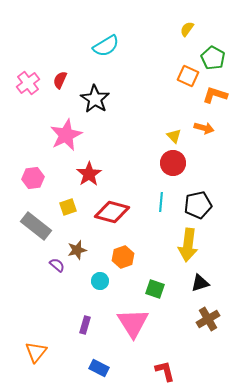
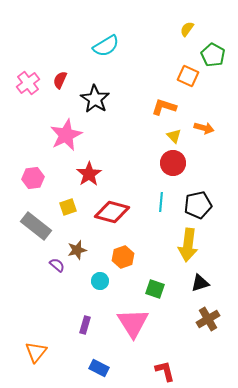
green pentagon: moved 3 px up
orange L-shape: moved 51 px left, 12 px down
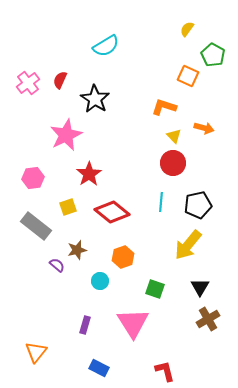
red diamond: rotated 24 degrees clockwise
yellow arrow: rotated 32 degrees clockwise
black triangle: moved 4 px down; rotated 42 degrees counterclockwise
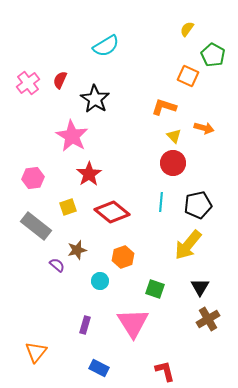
pink star: moved 6 px right, 1 px down; rotated 16 degrees counterclockwise
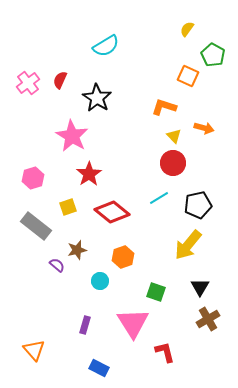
black star: moved 2 px right, 1 px up
pink hexagon: rotated 10 degrees counterclockwise
cyan line: moved 2 px left, 4 px up; rotated 54 degrees clockwise
green square: moved 1 px right, 3 px down
orange triangle: moved 2 px left, 2 px up; rotated 20 degrees counterclockwise
red L-shape: moved 19 px up
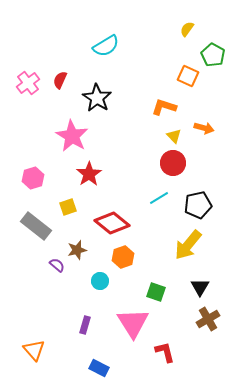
red diamond: moved 11 px down
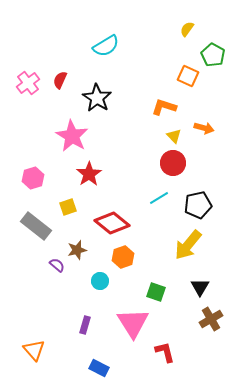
brown cross: moved 3 px right
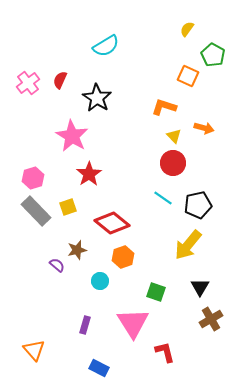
cyan line: moved 4 px right; rotated 66 degrees clockwise
gray rectangle: moved 15 px up; rotated 8 degrees clockwise
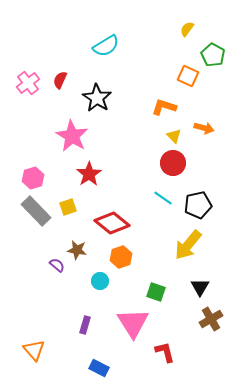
brown star: rotated 24 degrees clockwise
orange hexagon: moved 2 px left
